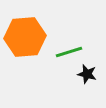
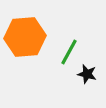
green line: rotated 44 degrees counterclockwise
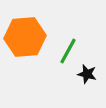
green line: moved 1 px left, 1 px up
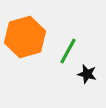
orange hexagon: rotated 12 degrees counterclockwise
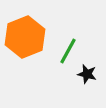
orange hexagon: rotated 6 degrees counterclockwise
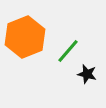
green line: rotated 12 degrees clockwise
